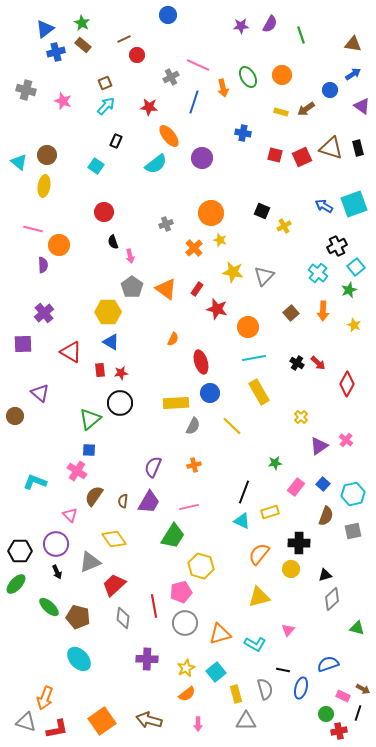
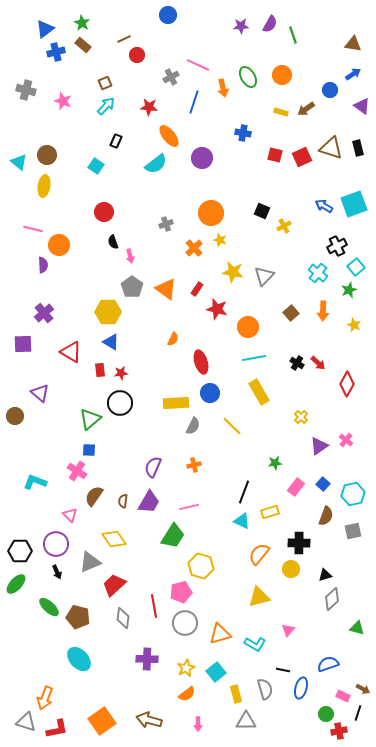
green line at (301, 35): moved 8 px left
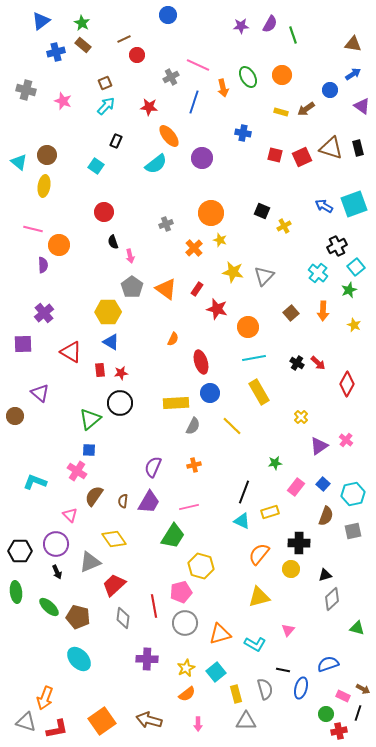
blue triangle at (45, 29): moved 4 px left, 8 px up
green ellipse at (16, 584): moved 8 px down; rotated 50 degrees counterclockwise
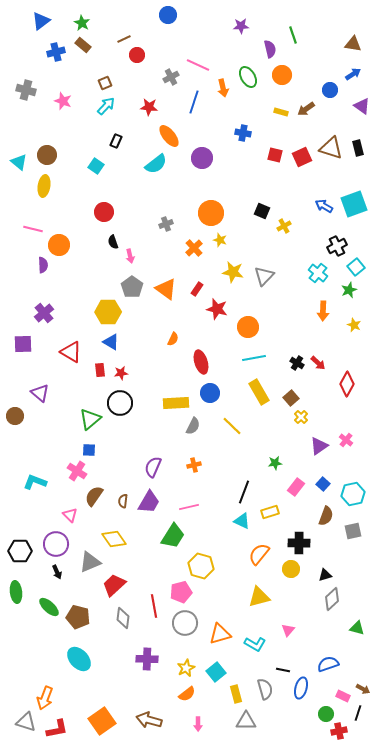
purple semicircle at (270, 24): moved 25 px down; rotated 42 degrees counterclockwise
brown square at (291, 313): moved 85 px down
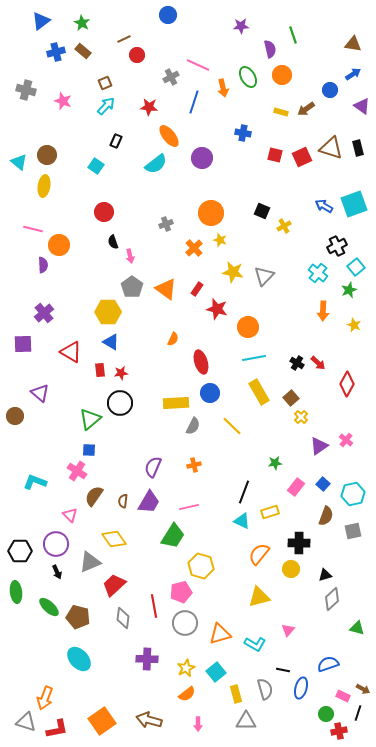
brown rectangle at (83, 45): moved 6 px down
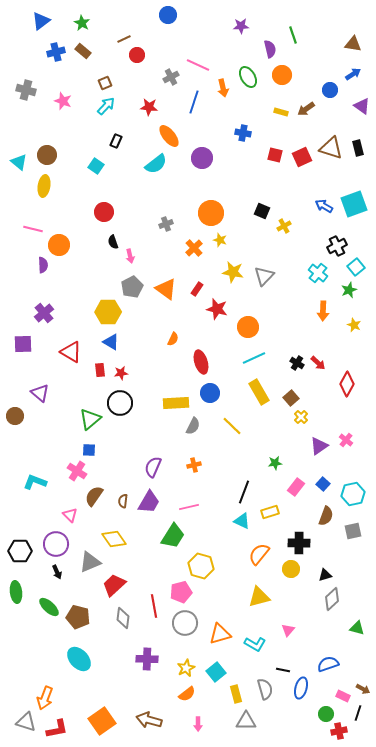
gray pentagon at (132, 287): rotated 10 degrees clockwise
cyan line at (254, 358): rotated 15 degrees counterclockwise
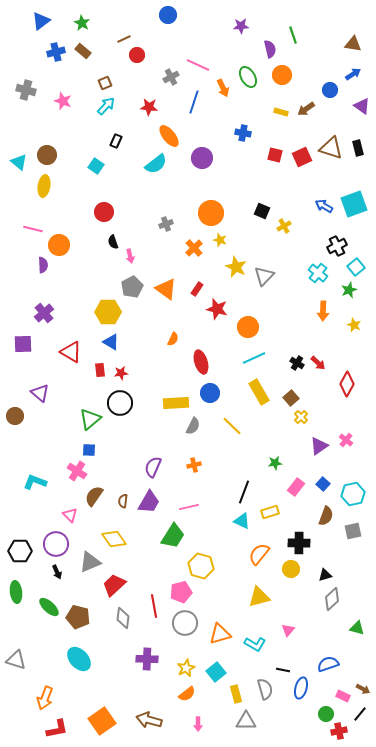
orange arrow at (223, 88): rotated 12 degrees counterclockwise
yellow star at (233, 272): moved 3 px right, 5 px up; rotated 15 degrees clockwise
black line at (358, 713): moved 2 px right, 1 px down; rotated 21 degrees clockwise
gray triangle at (26, 722): moved 10 px left, 62 px up
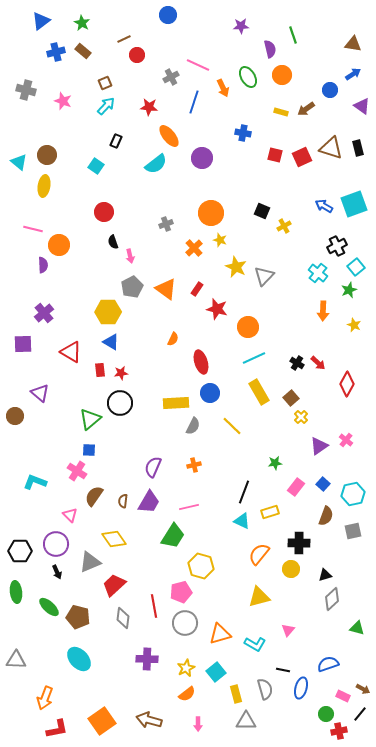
gray triangle at (16, 660): rotated 15 degrees counterclockwise
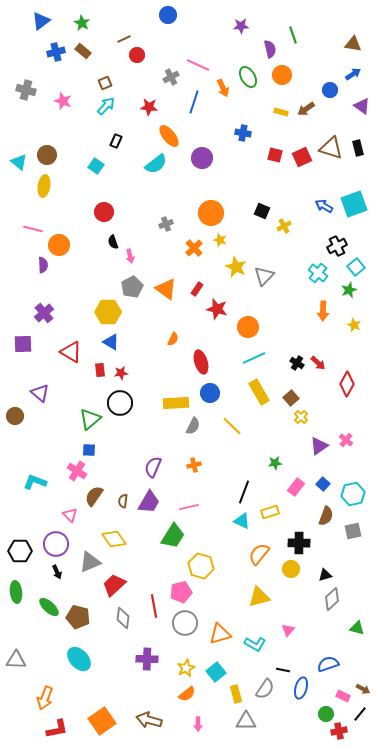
gray semicircle at (265, 689): rotated 50 degrees clockwise
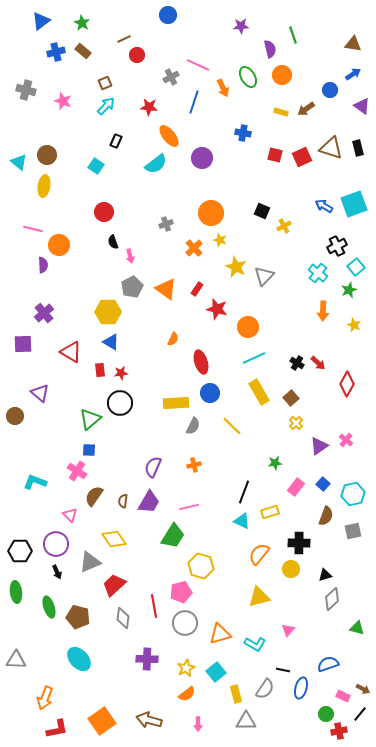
yellow cross at (301, 417): moved 5 px left, 6 px down
green ellipse at (49, 607): rotated 30 degrees clockwise
